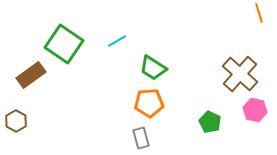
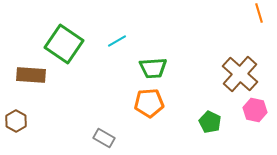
green trapezoid: rotated 36 degrees counterclockwise
brown rectangle: rotated 40 degrees clockwise
gray rectangle: moved 37 px left; rotated 45 degrees counterclockwise
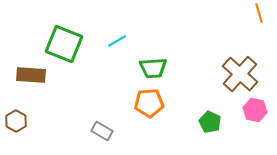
green square: rotated 12 degrees counterclockwise
gray rectangle: moved 2 px left, 7 px up
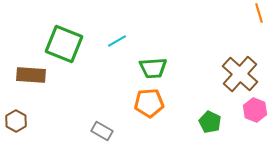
pink hexagon: rotated 10 degrees clockwise
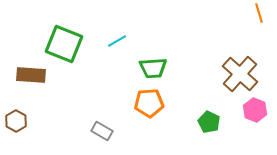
green pentagon: moved 1 px left
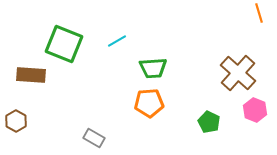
brown cross: moved 2 px left, 1 px up
gray rectangle: moved 8 px left, 7 px down
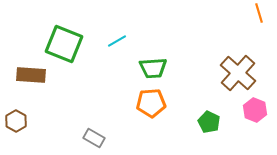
orange pentagon: moved 2 px right
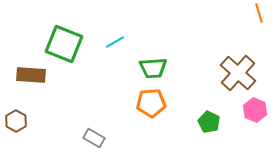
cyan line: moved 2 px left, 1 px down
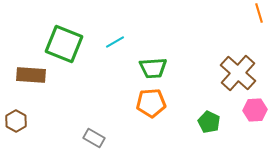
pink hexagon: rotated 25 degrees counterclockwise
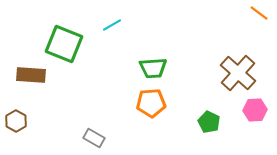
orange line: rotated 36 degrees counterclockwise
cyan line: moved 3 px left, 17 px up
